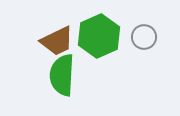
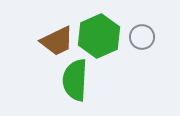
gray circle: moved 2 px left
green semicircle: moved 13 px right, 5 px down
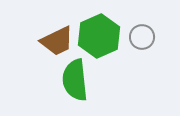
green semicircle: rotated 9 degrees counterclockwise
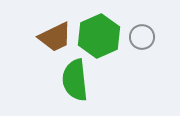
brown trapezoid: moved 2 px left, 4 px up
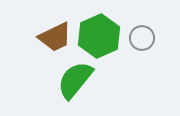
gray circle: moved 1 px down
green semicircle: rotated 45 degrees clockwise
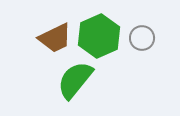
brown trapezoid: moved 1 px down
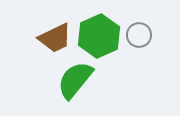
gray circle: moved 3 px left, 3 px up
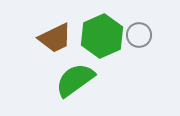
green hexagon: moved 3 px right
green semicircle: rotated 15 degrees clockwise
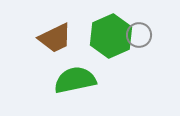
green hexagon: moved 9 px right
green semicircle: rotated 24 degrees clockwise
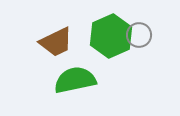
brown trapezoid: moved 1 px right, 4 px down
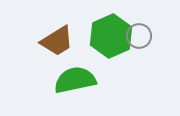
gray circle: moved 1 px down
brown trapezoid: moved 1 px right, 1 px up; rotated 6 degrees counterclockwise
